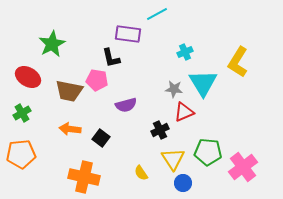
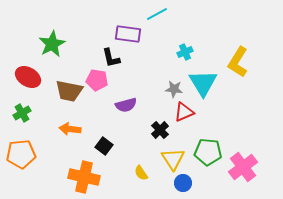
black cross: rotated 18 degrees counterclockwise
black square: moved 3 px right, 8 px down
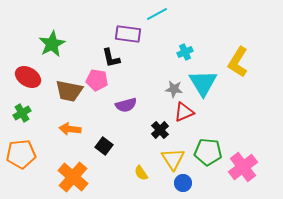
orange cross: moved 11 px left; rotated 28 degrees clockwise
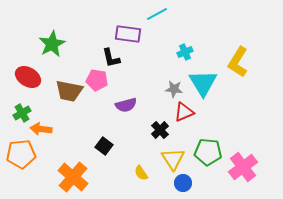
orange arrow: moved 29 px left
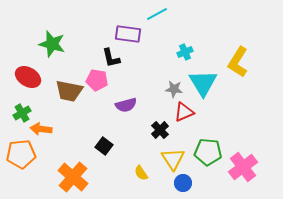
green star: rotated 28 degrees counterclockwise
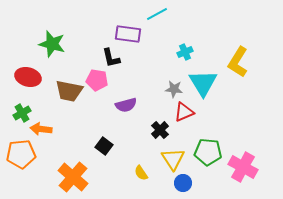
red ellipse: rotated 15 degrees counterclockwise
pink cross: rotated 24 degrees counterclockwise
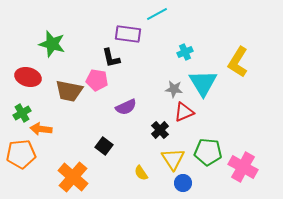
purple semicircle: moved 2 px down; rotated 10 degrees counterclockwise
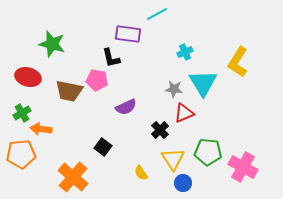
red triangle: moved 1 px down
black square: moved 1 px left, 1 px down
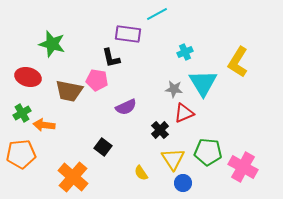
orange arrow: moved 3 px right, 4 px up
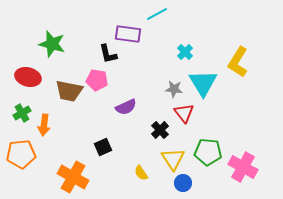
cyan cross: rotated 21 degrees counterclockwise
black L-shape: moved 3 px left, 4 px up
red triangle: rotated 45 degrees counterclockwise
orange arrow: rotated 90 degrees counterclockwise
black square: rotated 30 degrees clockwise
orange cross: rotated 12 degrees counterclockwise
